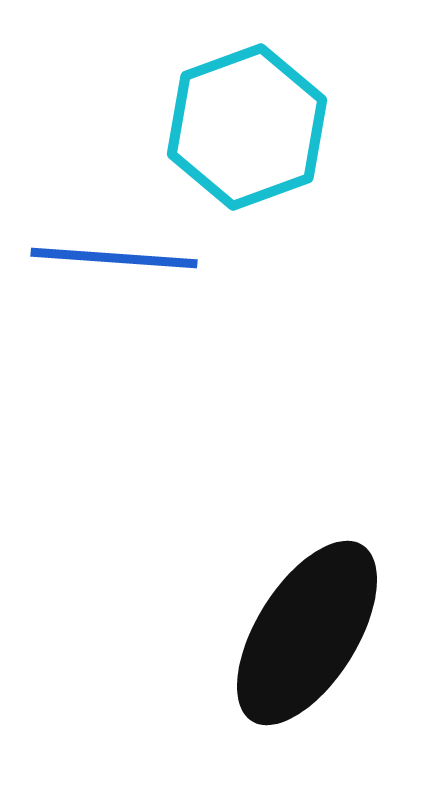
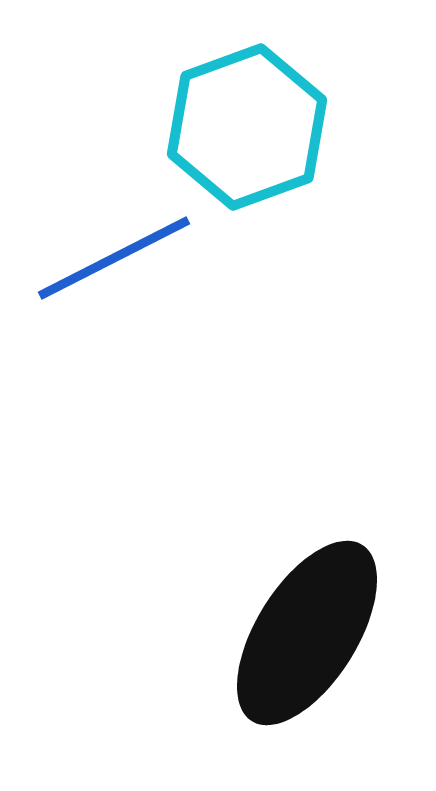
blue line: rotated 31 degrees counterclockwise
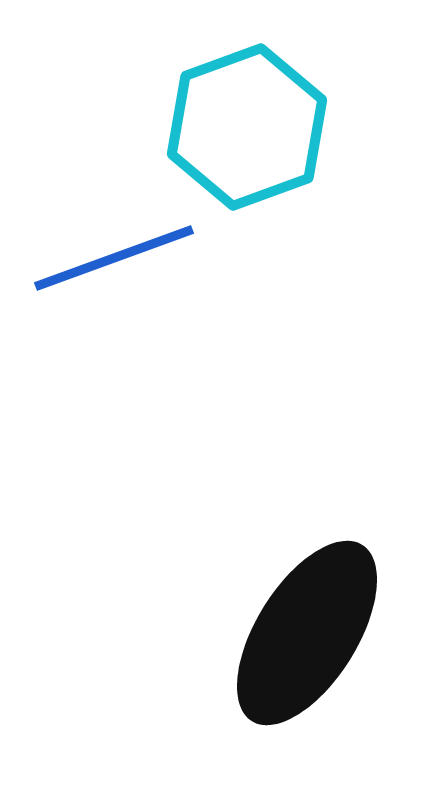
blue line: rotated 7 degrees clockwise
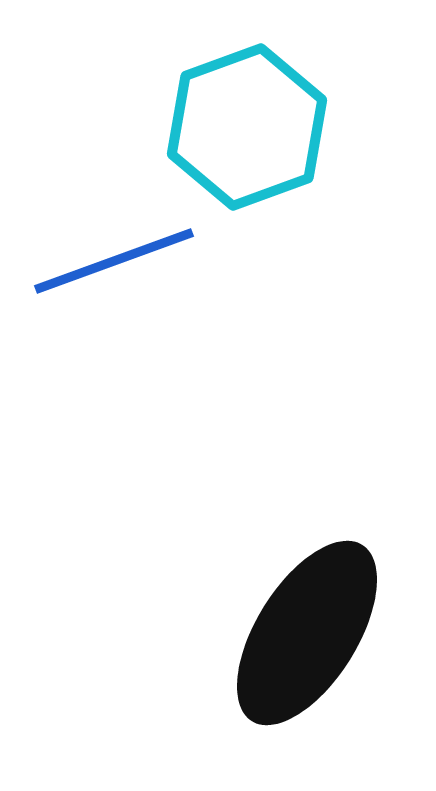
blue line: moved 3 px down
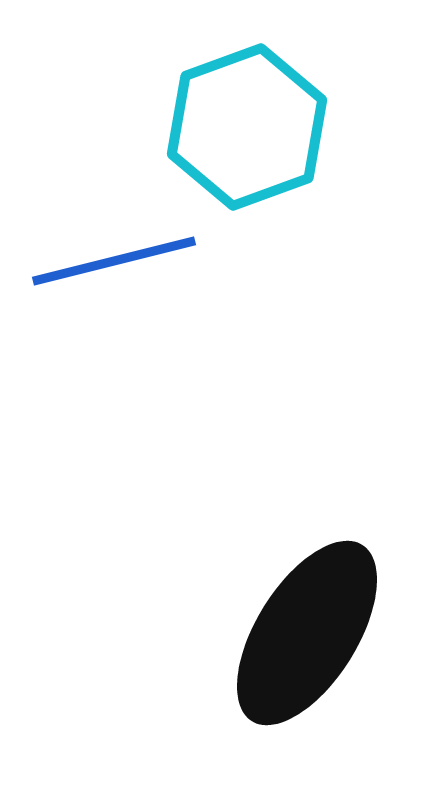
blue line: rotated 6 degrees clockwise
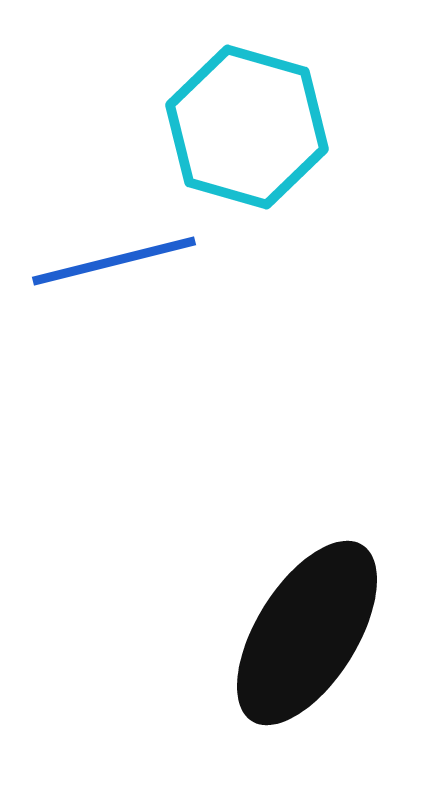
cyan hexagon: rotated 24 degrees counterclockwise
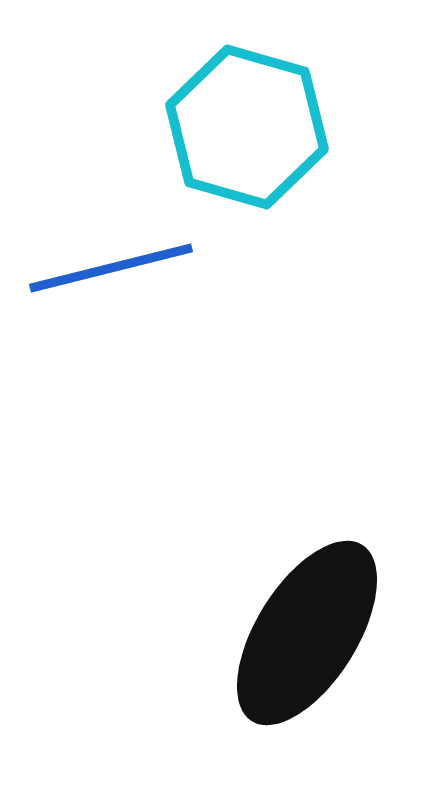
blue line: moved 3 px left, 7 px down
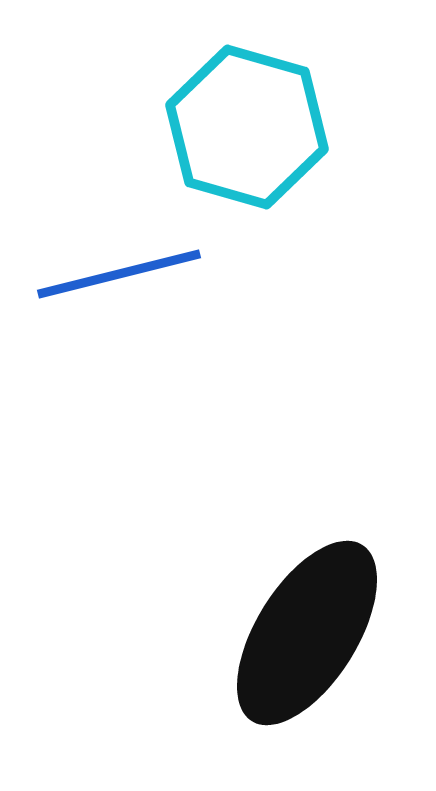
blue line: moved 8 px right, 6 px down
